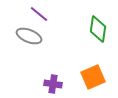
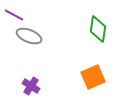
purple line: moved 25 px left, 1 px down; rotated 12 degrees counterclockwise
purple cross: moved 22 px left, 2 px down; rotated 24 degrees clockwise
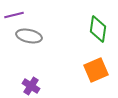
purple line: rotated 42 degrees counterclockwise
gray ellipse: rotated 10 degrees counterclockwise
orange square: moved 3 px right, 7 px up
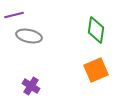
green diamond: moved 2 px left, 1 px down
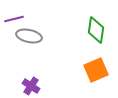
purple line: moved 4 px down
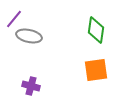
purple line: rotated 36 degrees counterclockwise
orange square: rotated 15 degrees clockwise
purple cross: rotated 18 degrees counterclockwise
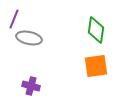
purple line: rotated 18 degrees counterclockwise
gray ellipse: moved 2 px down
orange square: moved 4 px up
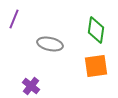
gray ellipse: moved 21 px right, 6 px down
purple cross: rotated 24 degrees clockwise
